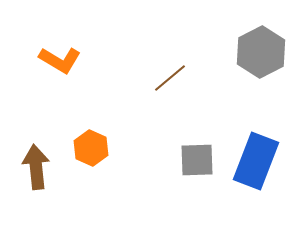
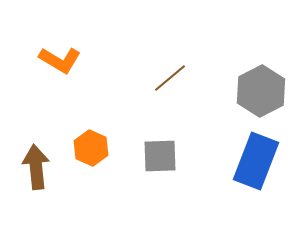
gray hexagon: moved 39 px down
gray square: moved 37 px left, 4 px up
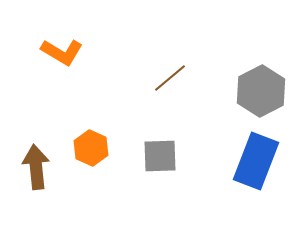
orange L-shape: moved 2 px right, 8 px up
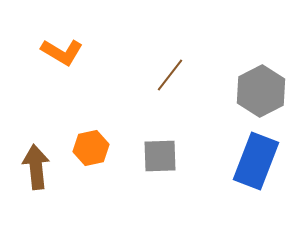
brown line: moved 3 px up; rotated 12 degrees counterclockwise
orange hexagon: rotated 24 degrees clockwise
